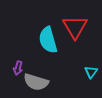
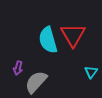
red triangle: moved 2 px left, 8 px down
gray semicircle: rotated 115 degrees clockwise
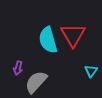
cyan triangle: moved 1 px up
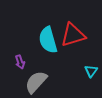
red triangle: rotated 44 degrees clockwise
purple arrow: moved 2 px right, 6 px up; rotated 32 degrees counterclockwise
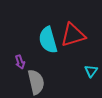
gray semicircle: rotated 125 degrees clockwise
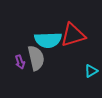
cyan semicircle: rotated 76 degrees counterclockwise
cyan triangle: rotated 24 degrees clockwise
gray semicircle: moved 24 px up
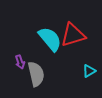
cyan semicircle: moved 2 px right, 1 px up; rotated 128 degrees counterclockwise
gray semicircle: moved 16 px down
cyan triangle: moved 2 px left
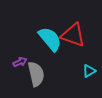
red triangle: rotated 36 degrees clockwise
purple arrow: rotated 96 degrees counterclockwise
